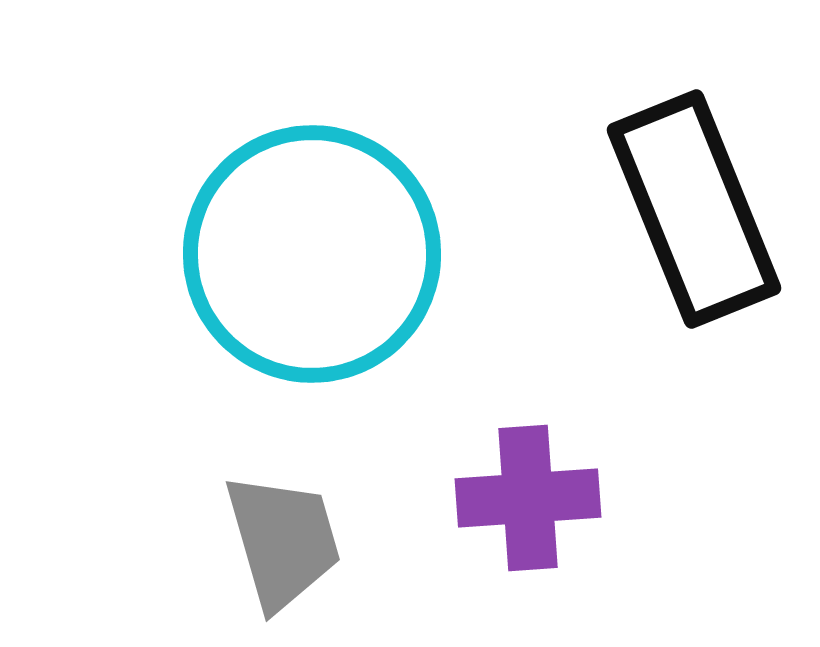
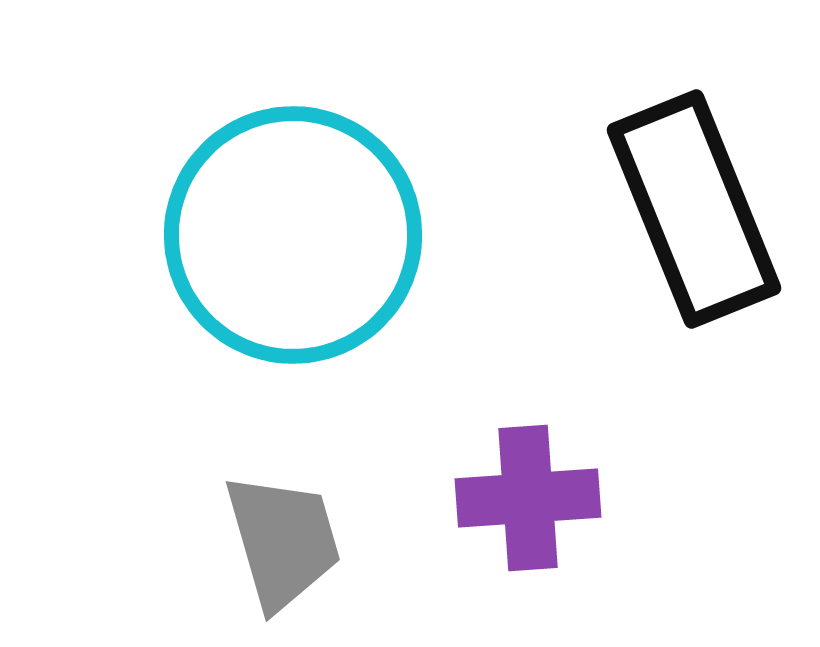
cyan circle: moved 19 px left, 19 px up
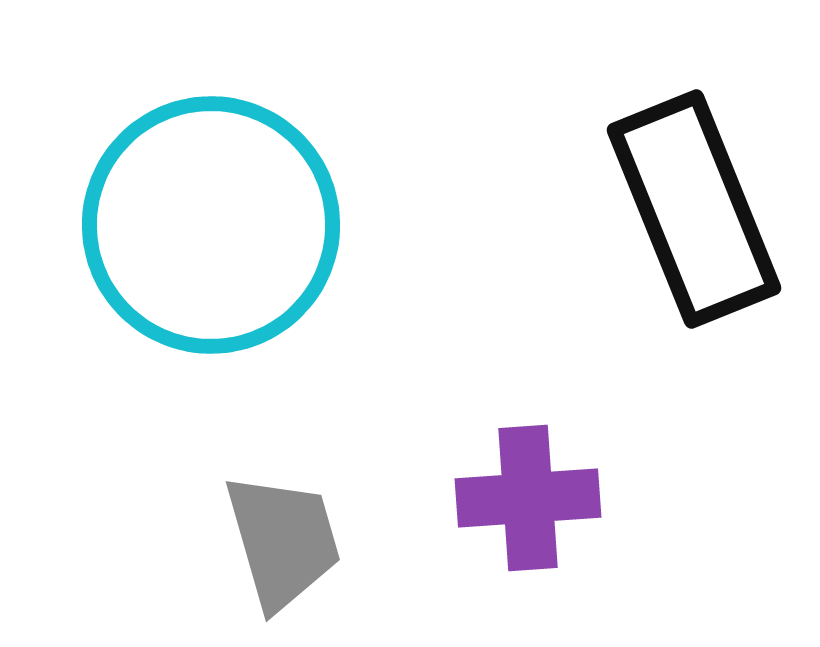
cyan circle: moved 82 px left, 10 px up
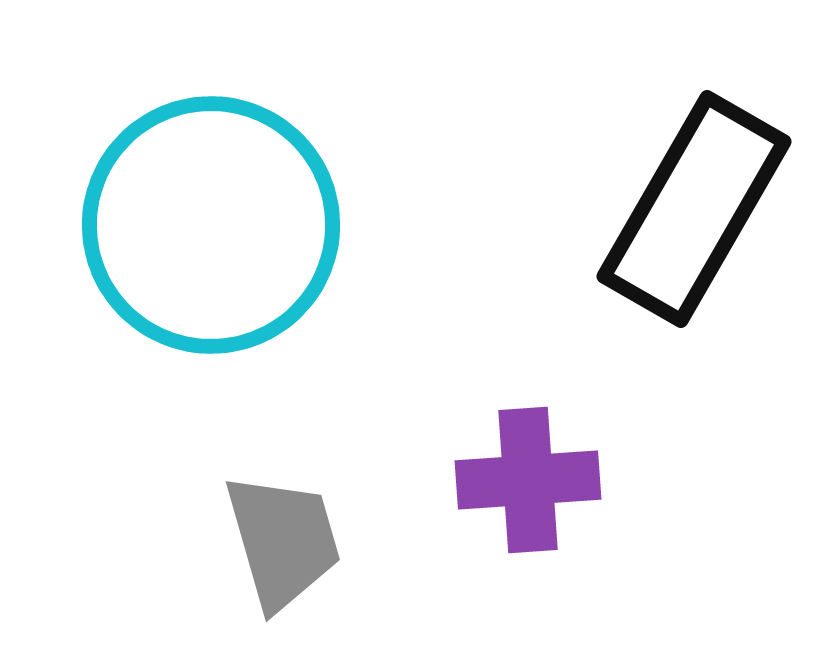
black rectangle: rotated 52 degrees clockwise
purple cross: moved 18 px up
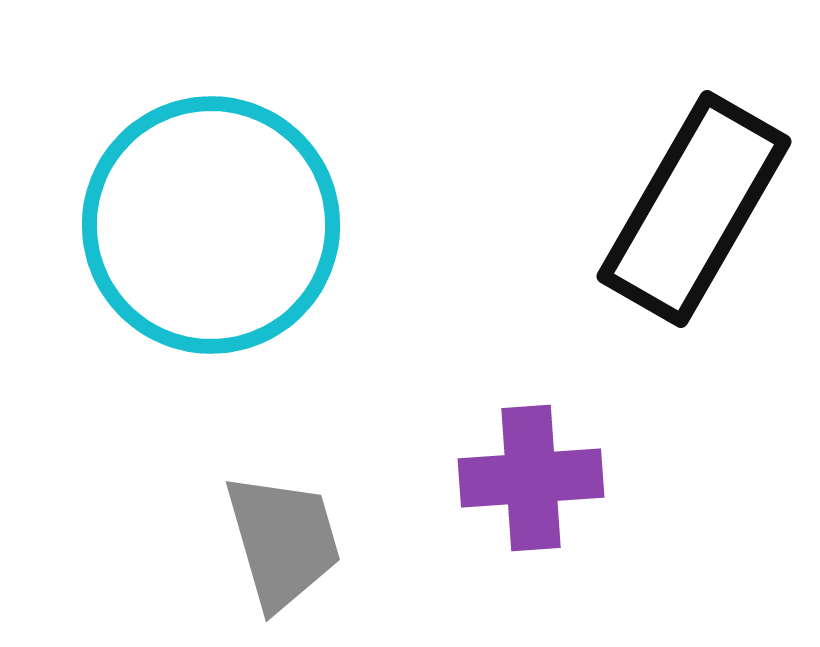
purple cross: moved 3 px right, 2 px up
